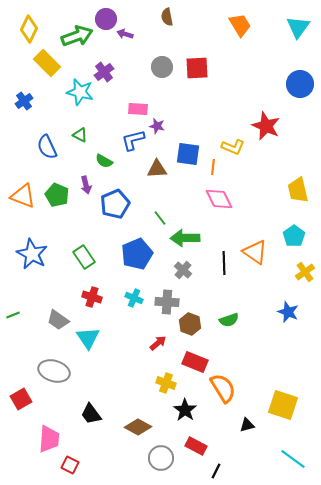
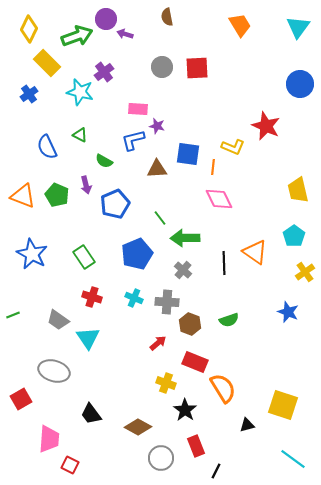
blue cross at (24, 101): moved 5 px right, 7 px up
red rectangle at (196, 446): rotated 40 degrees clockwise
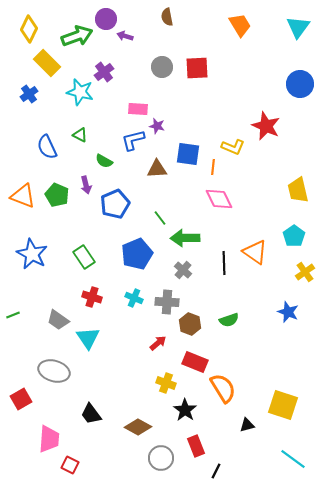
purple arrow at (125, 34): moved 2 px down
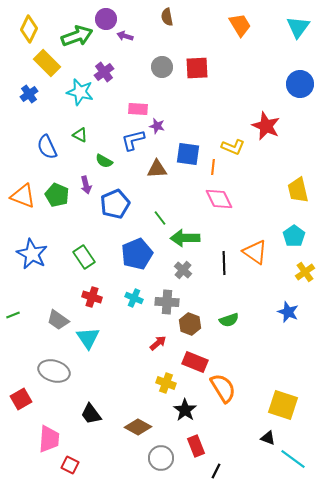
black triangle at (247, 425): moved 21 px right, 13 px down; rotated 35 degrees clockwise
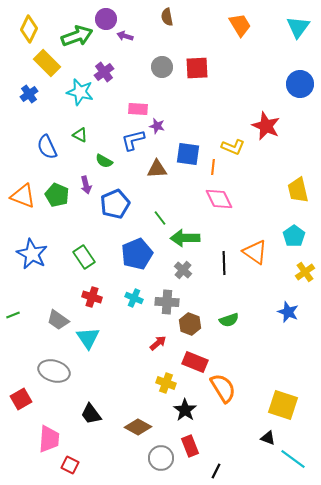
red rectangle at (196, 446): moved 6 px left
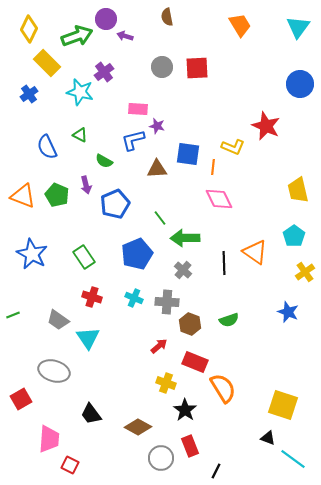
red arrow at (158, 343): moved 1 px right, 3 px down
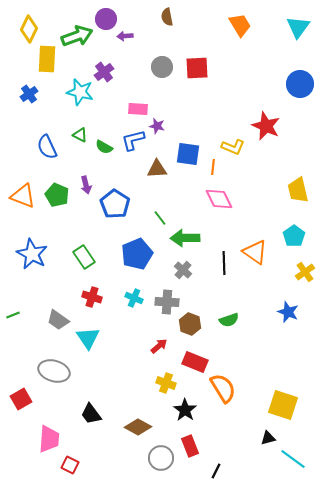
purple arrow at (125, 36): rotated 21 degrees counterclockwise
yellow rectangle at (47, 63): moved 4 px up; rotated 48 degrees clockwise
green semicircle at (104, 161): moved 14 px up
blue pentagon at (115, 204): rotated 16 degrees counterclockwise
black triangle at (268, 438): rotated 35 degrees counterclockwise
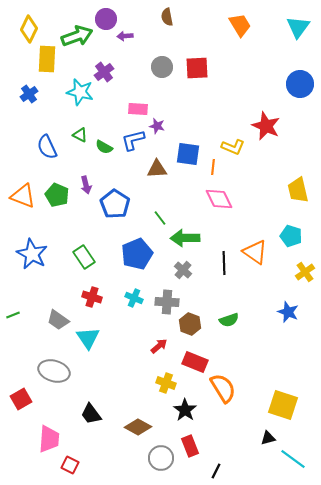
cyan pentagon at (294, 236): moved 3 px left; rotated 20 degrees counterclockwise
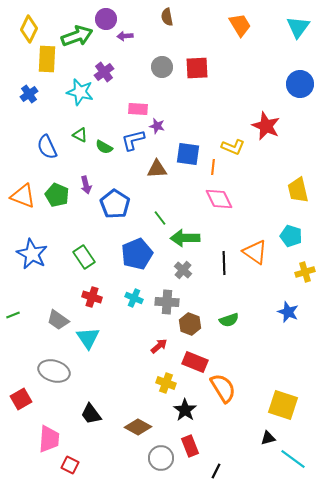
yellow cross at (305, 272): rotated 18 degrees clockwise
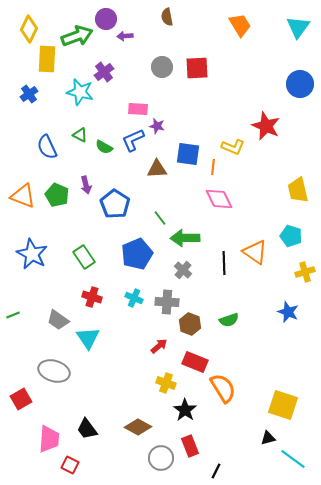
blue L-shape at (133, 140): rotated 10 degrees counterclockwise
black trapezoid at (91, 414): moved 4 px left, 15 px down
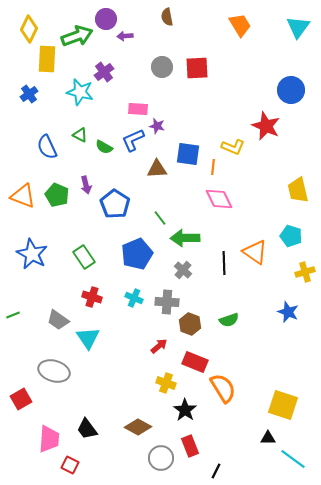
blue circle at (300, 84): moved 9 px left, 6 px down
black triangle at (268, 438): rotated 14 degrees clockwise
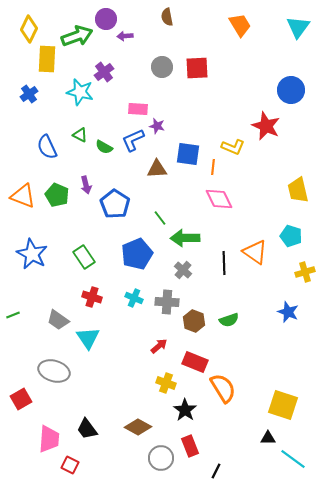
brown hexagon at (190, 324): moved 4 px right, 3 px up
